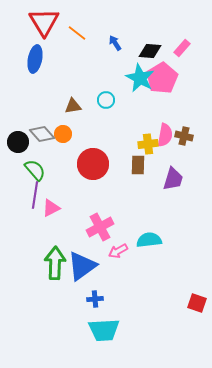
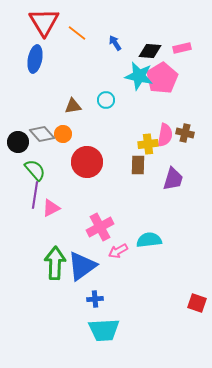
pink rectangle: rotated 36 degrees clockwise
cyan star: moved 1 px left, 2 px up; rotated 16 degrees counterclockwise
brown cross: moved 1 px right, 3 px up
red circle: moved 6 px left, 2 px up
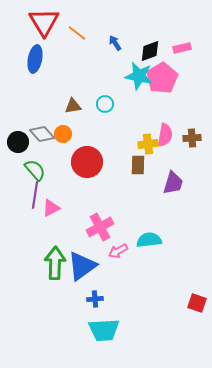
black diamond: rotated 25 degrees counterclockwise
cyan circle: moved 1 px left, 4 px down
brown cross: moved 7 px right, 5 px down; rotated 18 degrees counterclockwise
purple trapezoid: moved 4 px down
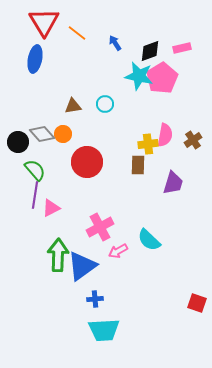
brown cross: moved 1 px right, 2 px down; rotated 30 degrees counterclockwise
cyan semicircle: rotated 130 degrees counterclockwise
green arrow: moved 3 px right, 8 px up
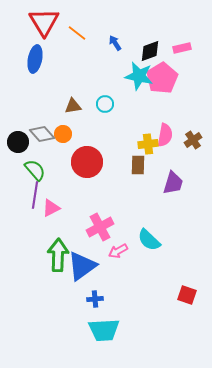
red square: moved 10 px left, 8 px up
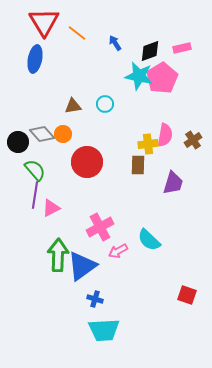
blue cross: rotated 21 degrees clockwise
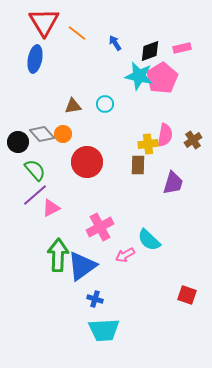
purple line: rotated 40 degrees clockwise
pink arrow: moved 7 px right, 4 px down
